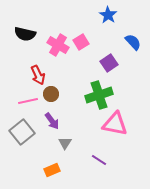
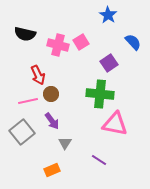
pink cross: rotated 15 degrees counterclockwise
green cross: moved 1 px right, 1 px up; rotated 24 degrees clockwise
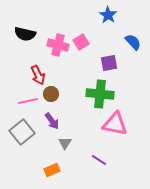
purple square: rotated 24 degrees clockwise
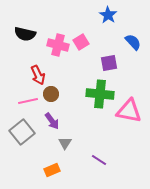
pink triangle: moved 14 px right, 13 px up
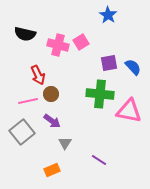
blue semicircle: moved 25 px down
purple arrow: rotated 18 degrees counterclockwise
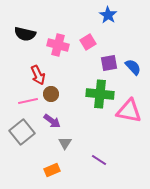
pink square: moved 7 px right
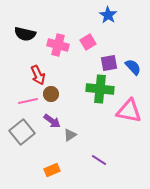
green cross: moved 5 px up
gray triangle: moved 5 px right, 8 px up; rotated 24 degrees clockwise
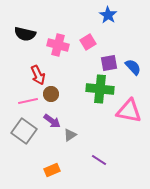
gray square: moved 2 px right, 1 px up; rotated 15 degrees counterclockwise
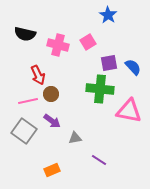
gray triangle: moved 5 px right, 3 px down; rotated 24 degrees clockwise
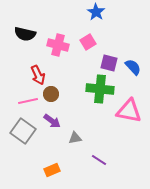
blue star: moved 12 px left, 3 px up
purple square: rotated 24 degrees clockwise
gray square: moved 1 px left
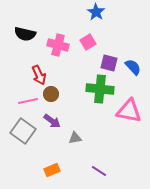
red arrow: moved 1 px right
purple line: moved 11 px down
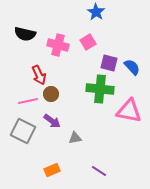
blue semicircle: moved 1 px left
gray square: rotated 10 degrees counterclockwise
